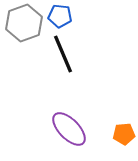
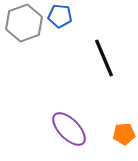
black line: moved 41 px right, 4 px down
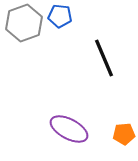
purple ellipse: rotated 18 degrees counterclockwise
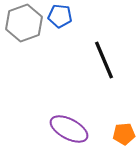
black line: moved 2 px down
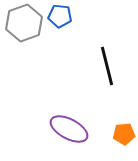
black line: moved 3 px right, 6 px down; rotated 9 degrees clockwise
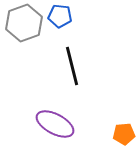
black line: moved 35 px left
purple ellipse: moved 14 px left, 5 px up
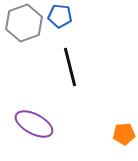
black line: moved 2 px left, 1 px down
purple ellipse: moved 21 px left
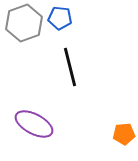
blue pentagon: moved 2 px down
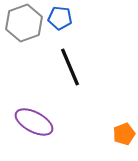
black line: rotated 9 degrees counterclockwise
purple ellipse: moved 2 px up
orange pentagon: rotated 15 degrees counterclockwise
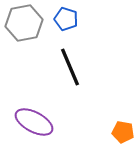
blue pentagon: moved 6 px right, 1 px down; rotated 10 degrees clockwise
gray hexagon: rotated 9 degrees clockwise
orange pentagon: moved 1 px left, 2 px up; rotated 30 degrees clockwise
